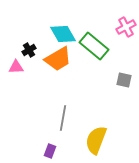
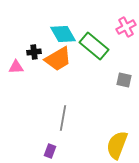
black cross: moved 5 px right, 2 px down; rotated 24 degrees clockwise
yellow semicircle: moved 21 px right, 5 px down
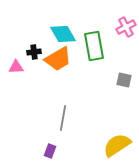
green rectangle: rotated 40 degrees clockwise
yellow semicircle: rotated 36 degrees clockwise
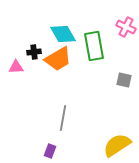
pink cross: rotated 36 degrees counterclockwise
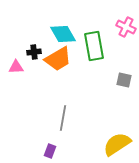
yellow semicircle: moved 1 px up
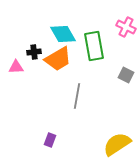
gray square: moved 2 px right, 5 px up; rotated 14 degrees clockwise
gray line: moved 14 px right, 22 px up
purple rectangle: moved 11 px up
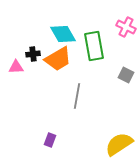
black cross: moved 1 px left, 2 px down
yellow semicircle: moved 2 px right
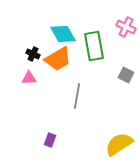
black cross: rotated 32 degrees clockwise
pink triangle: moved 13 px right, 11 px down
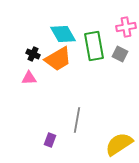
pink cross: rotated 36 degrees counterclockwise
gray square: moved 6 px left, 21 px up
gray line: moved 24 px down
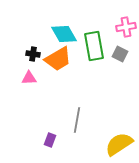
cyan diamond: moved 1 px right
black cross: rotated 16 degrees counterclockwise
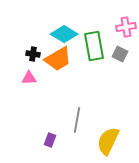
cyan diamond: rotated 28 degrees counterclockwise
yellow semicircle: moved 11 px left, 3 px up; rotated 32 degrees counterclockwise
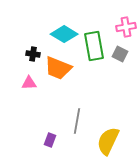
orange trapezoid: moved 9 px down; rotated 52 degrees clockwise
pink triangle: moved 5 px down
gray line: moved 1 px down
